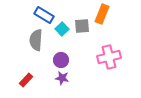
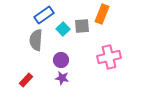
blue rectangle: rotated 66 degrees counterclockwise
cyan square: moved 1 px right
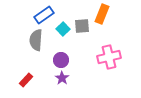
purple star: rotated 24 degrees clockwise
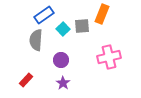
purple star: moved 1 px right, 5 px down
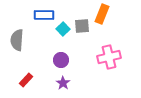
blue rectangle: rotated 36 degrees clockwise
gray semicircle: moved 19 px left
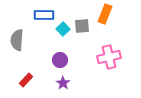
orange rectangle: moved 3 px right
purple circle: moved 1 px left
